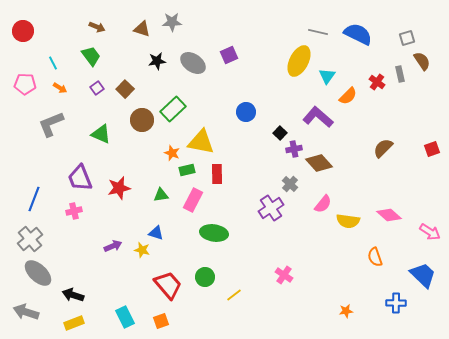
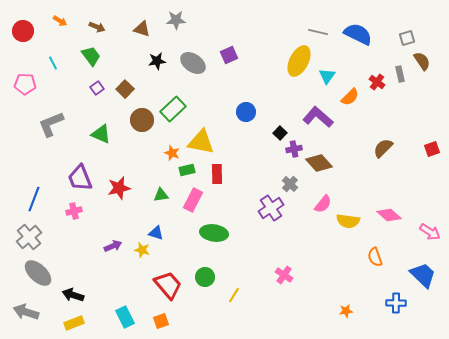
gray star at (172, 22): moved 4 px right, 2 px up
orange arrow at (60, 88): moved 67 px up
orange semicircle at (348, 96): moved 2 px right, 1 px down
gray cross at (30, 239): moved 1 px left, 2 px up
yellow line at (234, 295): rotated 21 degrees counterclockwise
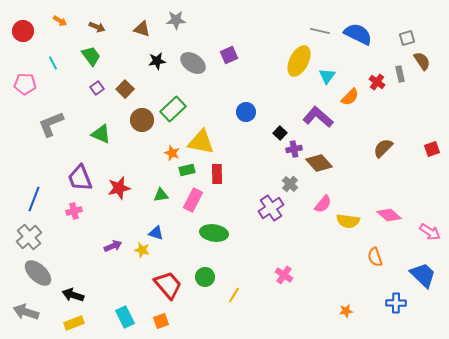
gray line at (318, 32): moved 2 px right, 1 px up
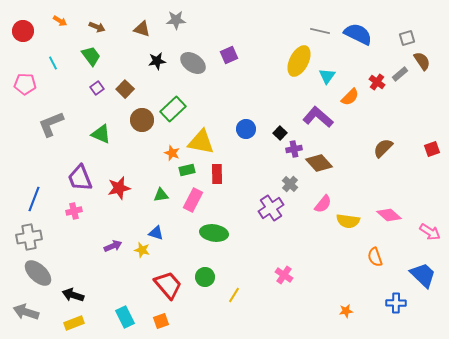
gray rectangle at (400, 74): rotated 63 degrees clockwise
blue circle at (246, 112): moved 17 px down
gray cross at (29, 237): rotated 30 degrees clockwise
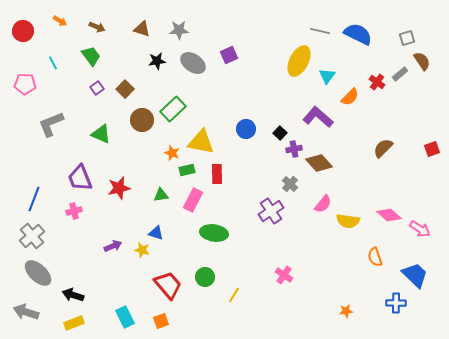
gray star at (176, 20): moved 3 px right, 10 px down
purple cross at (271, 208): moved 3 px down
pink arrow at (430, 232): moved 10 px left, 3 px up
gray cross at (29, 237): moved 3 px right, 1 px up; rotated 30 degrees counterclockwise
blue trapezoid at (423, 275): moved 8 px left
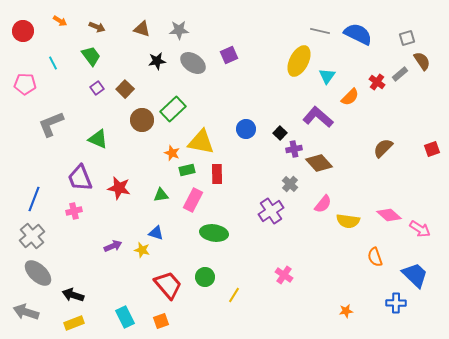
green triangle at (101, 134): moved 3 px left, 5 px down
red star at (119, 188): rotated 25 degrees clockwise
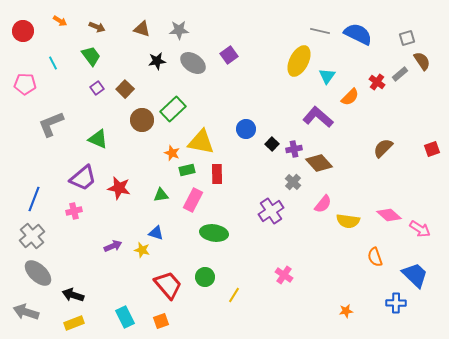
purple square at (229, 55): rotated 12 degrees counterclockwise
black square at (280, 133): moved 8 px left, 11 px down
purple trapezoid at (80, 178): moved 3 px right; rotated 108 degrees counterclockwise
gray cross at (290, 184): moved 3 px right, 2 px up
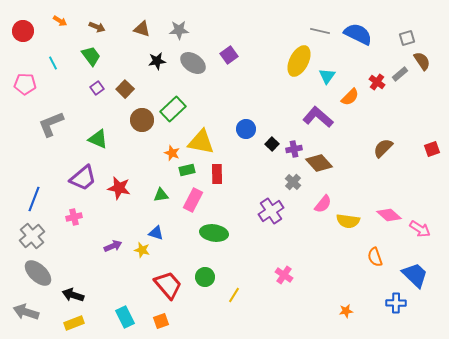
pink cross at (74, 211): moved 6 px down
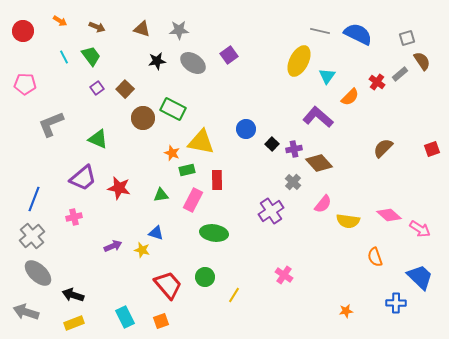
cyan line at (53, 63): moved 11 px right, 6 px up
green rectangle at (173, 109): rotated 70 degrees clockwise
brown circle at (142, 120): moved 1 px right, 2 px up
red rectangle at (217, 174): moved 6 px down
blue trapezoid at (415, 275): moved 5 px right, 2 px down
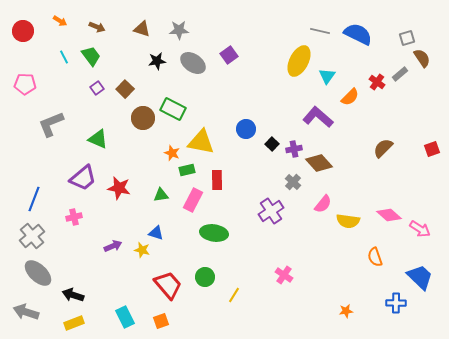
brown semicircle at (422, 61): moved 3 px up
